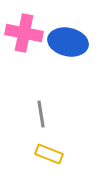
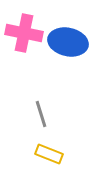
gray line: rotated 8 degrees counterclockwise
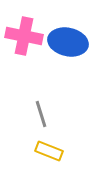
pink cross: moved 3 px down
yellow rectangle: moved 3 px up
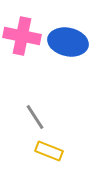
pink cross: moved 2 px left
gray line: moved 6 px left, 3 px down; rotated 16 degrees counterclockwise
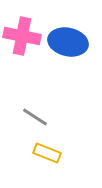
gray line: rotated 24 degrees counterclockwise
yellow rectangle: moved 2 px left, 2 px down
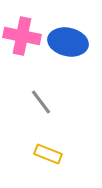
gray line: moved 6 px right, 15 px up; rotated 20 degrees clockwise
yellow rectangle: moved 1 px right, 1 px down
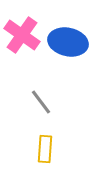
pink cross: moved 1 px up; rotated 24 degrees clockwise
yellow rectangle: moved 3 px left, 5 px up; rotated 72 degrees clockwise
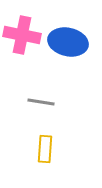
pink cross: rotated 24 degrees counterclockwise
gray line: rotated 44 degrees counterclockwise
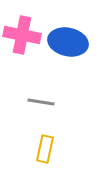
yellow rectangle: rotated 8 degrees clockwise
